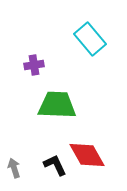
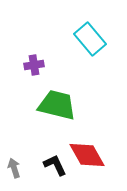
green trapezoid: rotated 12 degrees clockwise
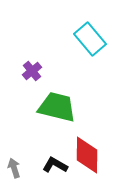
purple cross: moved 2 px left, 6 px down; rotated 30 degrees counterclockwise
green trapezoid: moved 2 px down
red diamond: rotated 30 degrees clockwise
black L-shape: rotated 35 degrees counterclockwise
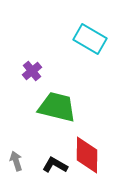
cyan rectangle: rotated 20 degrees counterclockwise
gray arrow: moved 2 px right, 7 px up
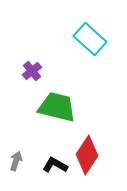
cyan rectangle: rotated 12 degrees clockwise
red diamond: rotated 33 degrees clockwise
gray arrow: rotated 36 degrees clockwise
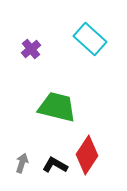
purple cross: moved 1 px left, 22 px up
gray arrow: moved 6 px right, 2 px down
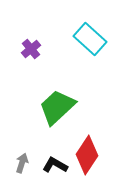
green trapezoid: rotated 57 degrees counterclockwise
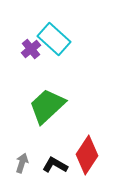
cyan rectangle: moved 36 px left
green trapezoid: moved 10 px left, 1 px up
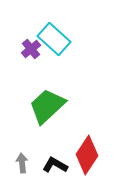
gray arrow: rotated 24 degrees counterclockwise
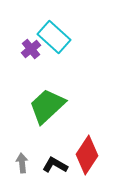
cyan rectangle: moved 2 px up
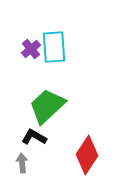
cyan rectangle: moved 10 px down; rotated 44 degrees clockwise
black L-shape: moved 21 px left, 28 px up
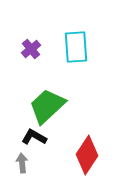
cyan rectangle: moved 22 px right
